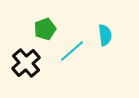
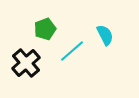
cyan semicircle: rotated 20 degrees counterclockwise
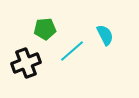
green pentagon: rotated 15 degrees clockwise
black cross: rotated 20 degrees clockwise
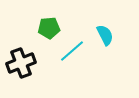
green pentagon: moved 4 px right, 1 px up
black cross: moved 5 px left
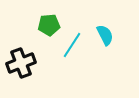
green pentagon: moved 3 px up
cyan line: moved 6 px up; rotated 16 degrees counterclockwise
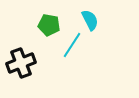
green pentagon: rotated 15 degrees clockwise
cyan semicircle: moved 15 px left, 15 px up
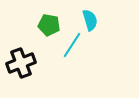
cyan semicircle: rotated 10 degrees clockwise
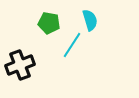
green pentagon: moved 2 px up
black cross: moved 1 px left, 2 px down
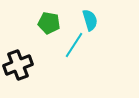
cyan line: moved 2 px right
black cross: moved 2 px left
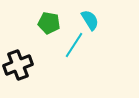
cyan semicircle: rotated 15 degrees counterclockwise
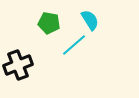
cyan line: rotated 16 degrees clockwise
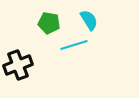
cyan semicircle: moved 1 px left
cyan line: rotated 24 degrees clockwise
